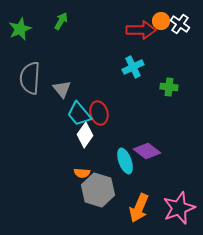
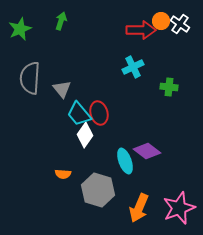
green arrow: rotated 12 degrees counterclockwise
orange semicircle: moved 19 px left, 1 px down
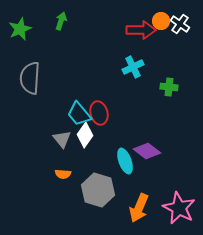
gray triangle: moved 50 px down
pink star: rotated 24 degrees counterclockwise
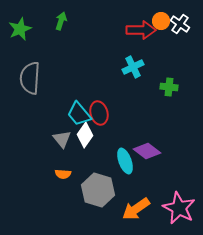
orange arrow: moved 3 px left, 1 px down; rotated 32 degrees clockwise
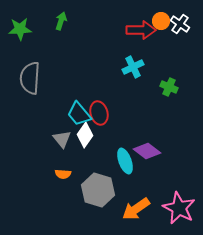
green star: rotated 20 degrees clockwise
green cross: rotated 18 degrees clockwise
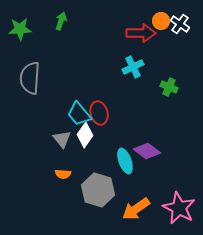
red arrow: moved 3 px down
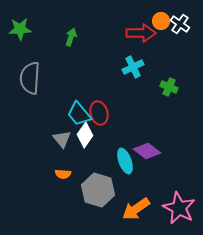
green arrow: moved 10 px right, 16 px down
